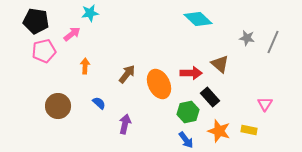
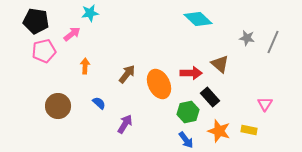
purple arrow: rotated 18 degrees clockwise
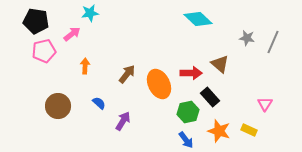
purple arrow: moved 2 px left, 3 px up
yellow rectangle: rotated 14 degrees clockwise
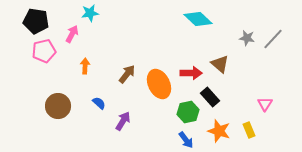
pink arrow: rotated 24 degrees counterclockwise
gray line: moved 3 px up; rotated 20 degrees clockwise
yellow rectangle: rotated 42 degrees clockwise
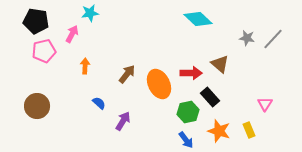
brown circle: moved 21 px left
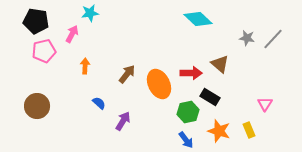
black rectangle: rotated 18 degrees counterclockwise
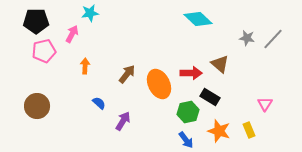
black pentagon: rotated 10 degrees counterclockwise
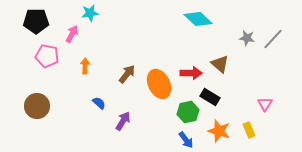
pink pentagon: moved 3 px right, 5 px down; rotated 25 degrees clockwise
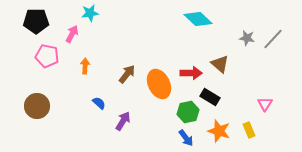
blue arrow: moved 2 px up
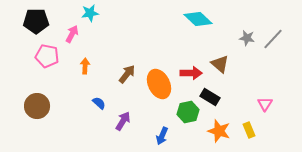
blue arrow: moved 24 px left, 2 px up; rotated 60 degrees clockwise
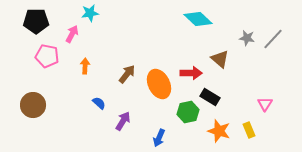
brown triangle: moved 5 px up
brown circle: moved 4 px left, 1 px up
blue arrow: moved 3 px left, 2 px down
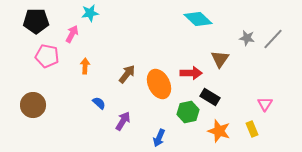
brown triangle: rotated 24 degrees clockwise
yellow rectangle: moved 3 px right, 1 px up
